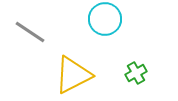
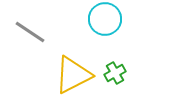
green cross: moved 21 px left
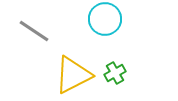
gray line: moved 4 px right, 1 px up
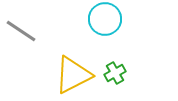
gray line: moved 13 px left
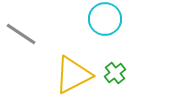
gray line: moved 3 px down
green cross: rotated 10 degrees counterclockwise
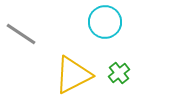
cyan circle: moved 3 px down
green cross: moved 4 px right
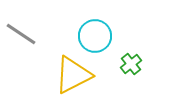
cyan circle: moved 10 px left, 14 px down
green cross: moved 12 px right, 9 px up
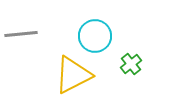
gray line: rotated 40 degrees counterclockwise
